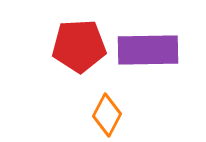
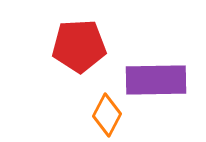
purple rectangle: moved 8 px right, 30 px down
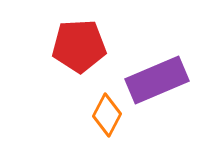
purple rectangle: moved 1 px right; rotated 22 degrees counterclockwise
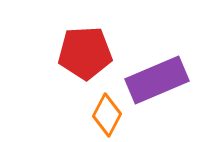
red pentagon: moved 6 px right, 7 px down
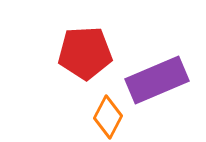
orange diamond: moved 1 px right, 2 px down
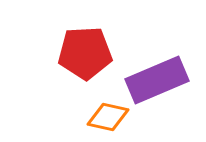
orange diamond: rotated 75 degrees clockwise
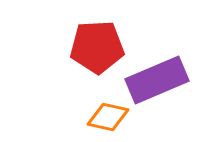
red pentagon: moved 12 px right, 6 px up
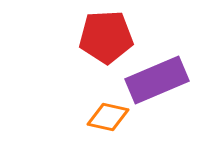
red pentagon: moved 9 px right, 10 px up
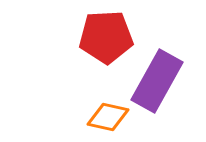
purple rectangle: moved 1 px down; rotated 38 degrees counterclockwise
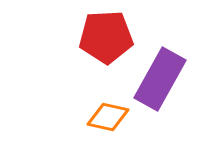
purple rectangle: moved 3 px right, 2 px up
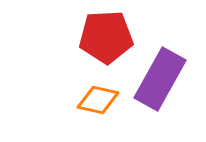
orange diamond: moved 10 px left, 17 px up
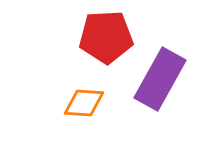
orange diamond: moved 14 px left, 3 px down; rotated 9 degrees counterclockwise
